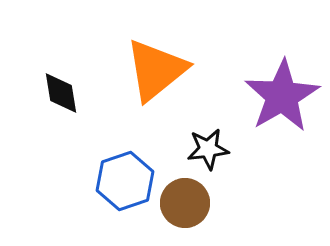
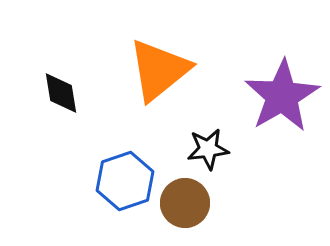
orange triangle: moved 3 px right
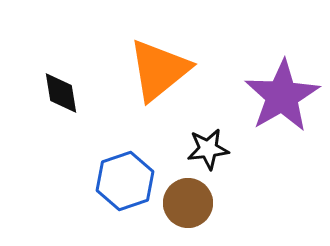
brown circle: moved 3 px right
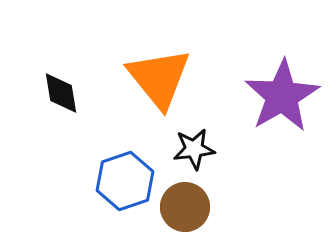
orange triangle: moved 8 px down; rotated 30 degrees counterclockwise
black star: moved 14 px left
brown circle: moved 3 px left, 4 px down
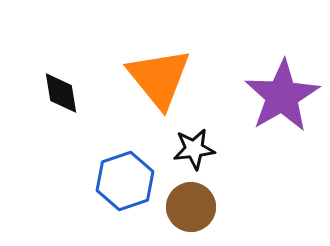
brown circle: moved 6 px right
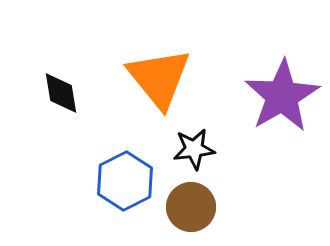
blue hexagon: rotated 8 degrees counterclockwise
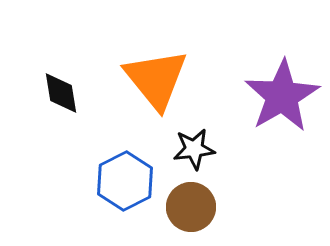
orange triangle: moved 3 px left, 1 px down
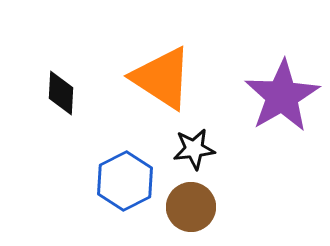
orange triangle: moved 6 px right, 1 px up; rotated 18 degrees counterclockwise
black diamond: rotated 12 degrees clockwise
